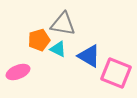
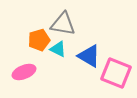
pink ellipse: moved 6 px right
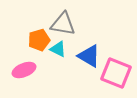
pink ellipse: moved 2 px up
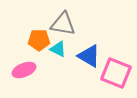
orange pentagon: rotated 15 degrees clockwise
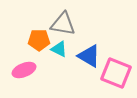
cyan triangle: moved 1 px right
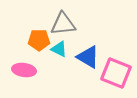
gray triangle: rotated 16 degrees counterclockwise
blue triangle: moved 1 px left, 1 px down
pink ellipse: rotated 30 degrees clockwise
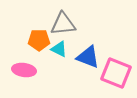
blue triangle: rotated 10 degrees counterclockwise
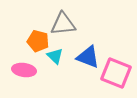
orange pentagon: moved 1 px left, 1 px down; rotated 15 degrees clockwise
cyan triangle: moved 4 px left, 7 px down; rotated 18 degrees clockwise
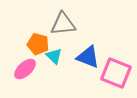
orange pentagon: moved 3 px down
cyan triangle: moved 1 px left
pink ellipse: moved 1 px right, 1 px up; rotated 50 degrees counterclockwise
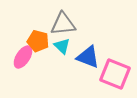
orange pentagon: moved 3 px up
cyan triangle: moved 8 px right, 10 px up
pink ellipse: moved 2 px left, 12 px up; rotated 15 degrees counterclockwise
pink square: moved 1 px left, 1 px down
